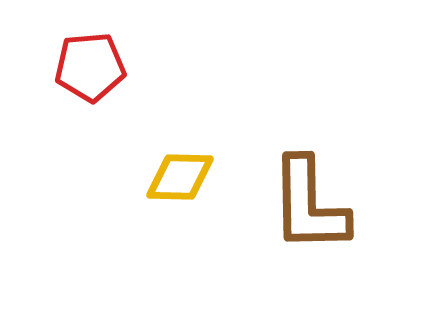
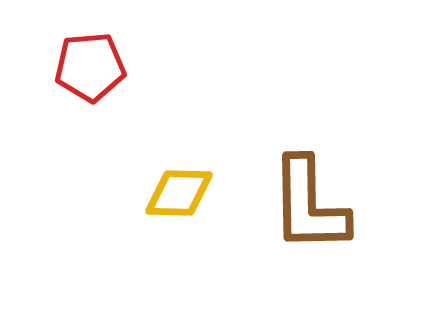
yellow diamond: moved 1 px left, 16 px down
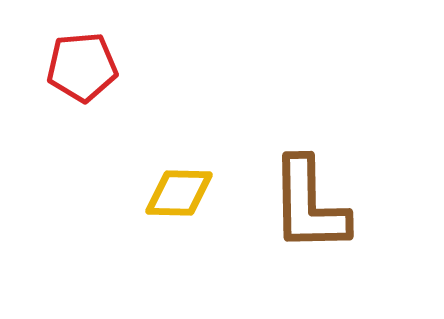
red pentagon: moved 8 px left
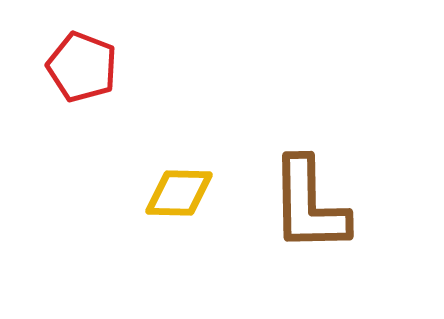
red pentagon: rotated 26 degrees clockwise
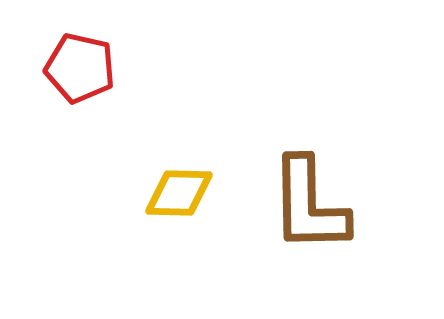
red pentagon: moved 2 px left, 1 px down; rotated 8 degrees counterclockwise
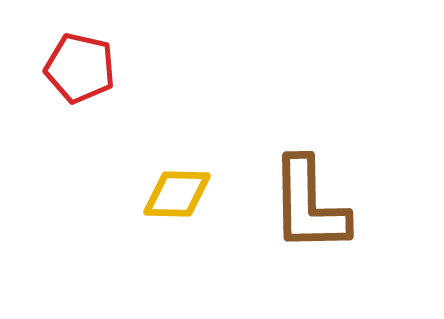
yellow diamond: moved 2 px left, 1 px down
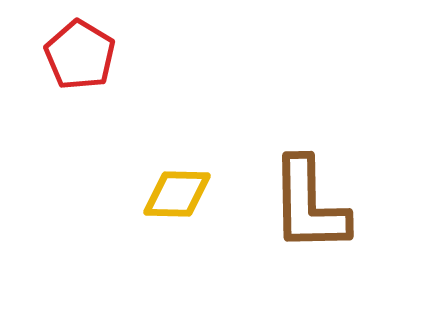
red pentagon: moved 13 px up; rotated 18 degrees clockwise
